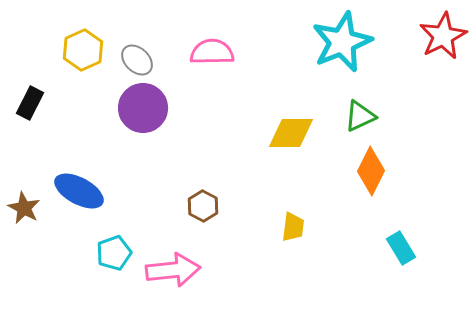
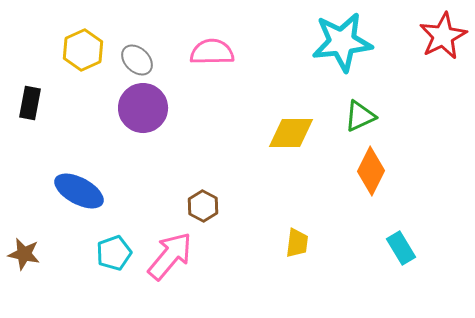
cyan star: rotated 16 degrees clockwise
black rectangle: rotated 16 degrees counterclockwise
brown star: moved 46 px down; rotated 16 degrees counterclockwise
yellow trapezoid: moved 4 px right, 16 px down
pink arrow: moved 3 px left, 14 px up; rotated 44 degrees counterclockwise
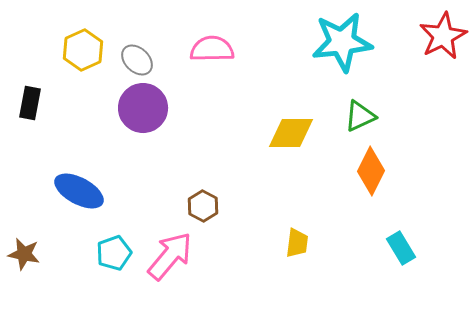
pink semicircle: moved 3 px up
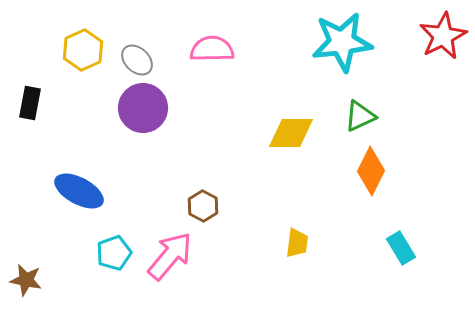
brown star: moved 2 px right, 26 px down
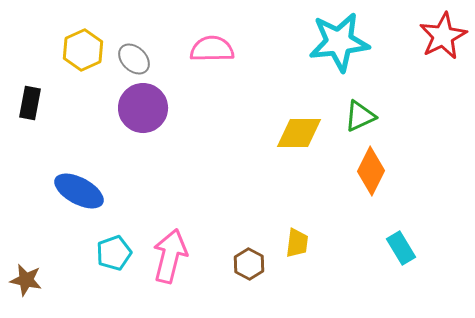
cyan star: moved 3 px left
gray ellipse: moved 3 px left, 1 px up
yellow diamond: moved 8 px right
brown hexagon: moved 46 px right, 58 px down
pink arrow: rotated 26 degrees counterclockwise
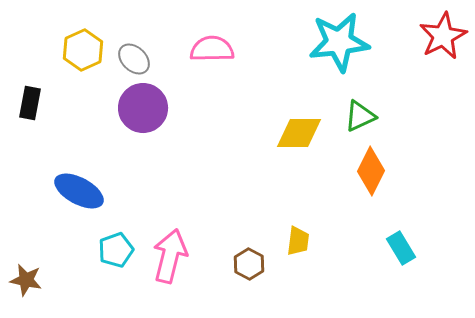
yellow trapezoid: moved 1 px right, 2 px up
cyan pentagon: moved 2 px right, 3 px up
